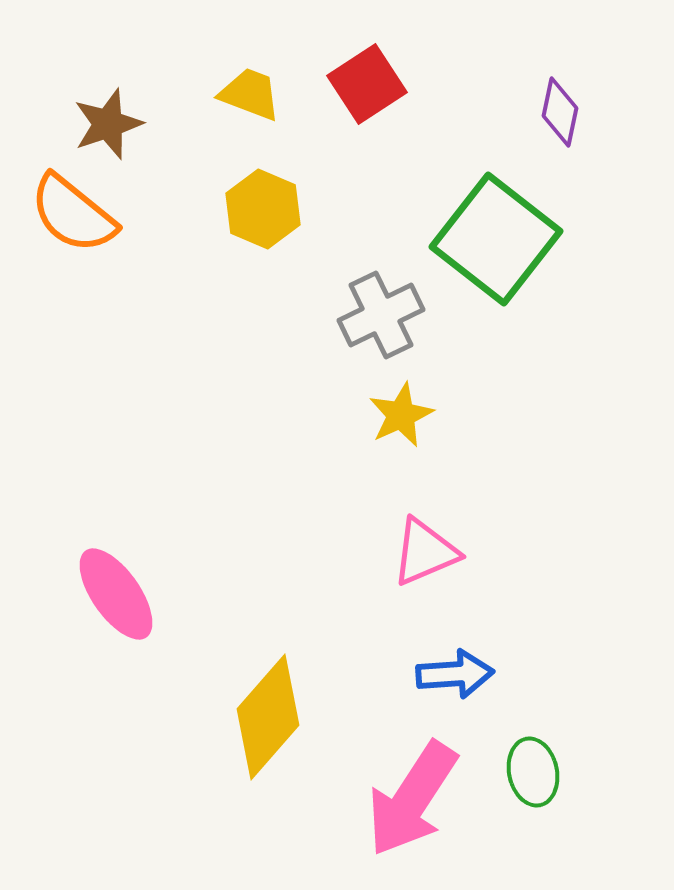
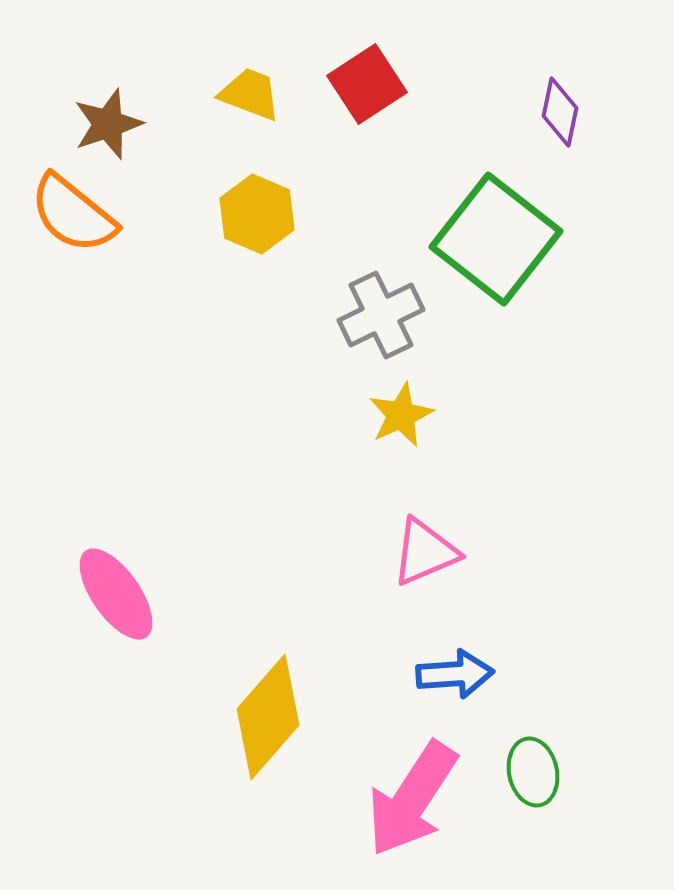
yellow hexagon: moved 6 px left, 5 px down
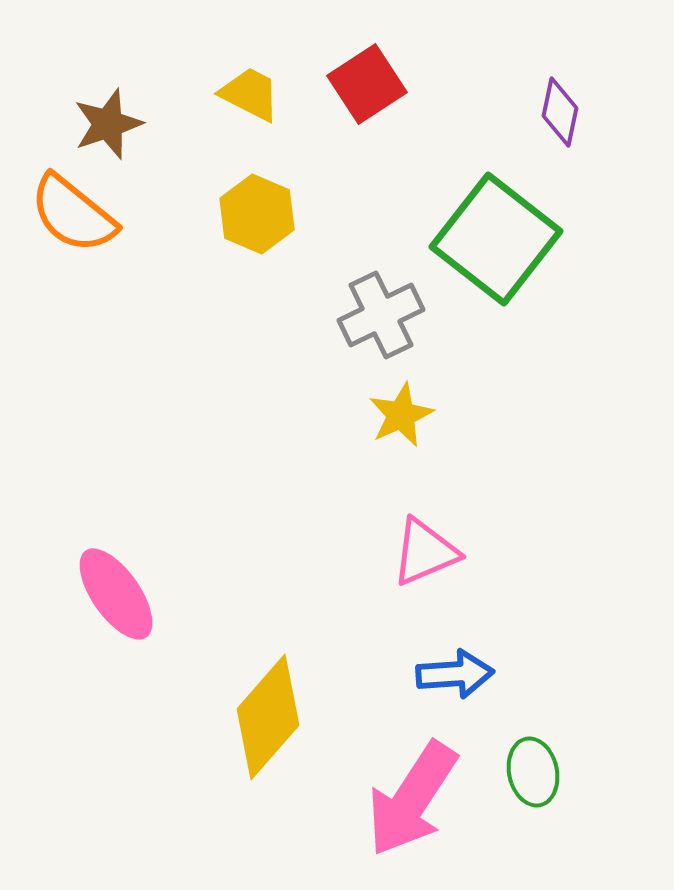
yellow trapezoid: rotated 6 degrees clockwise
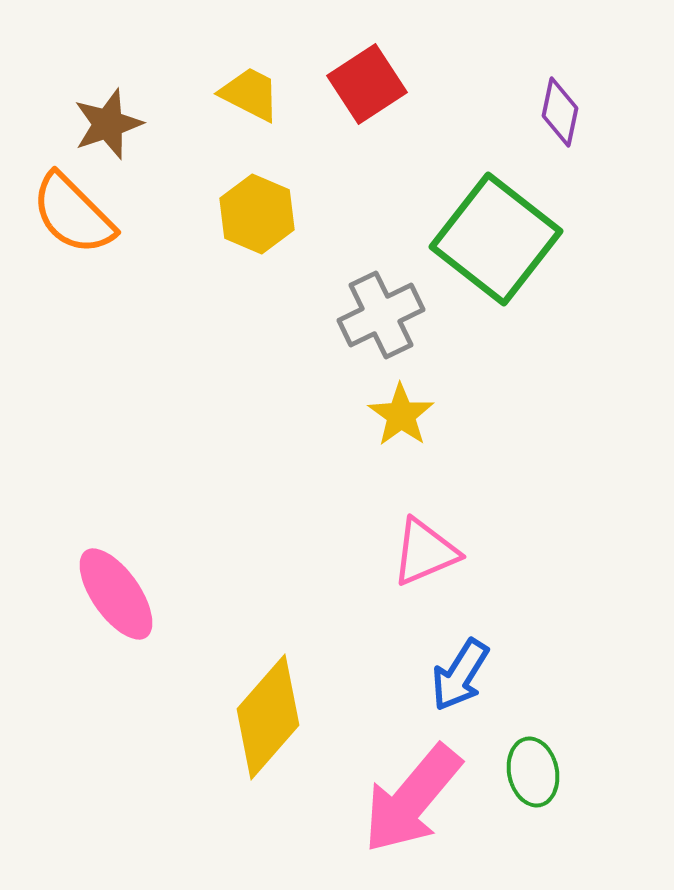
orange semicircle: rotated 6 degrees clockwise
yellow star: rotated 12 degrees counterclockwise
blue arrow: moved 5 px right, 1 px down; rotated 126 degrees clockwise
pink arrow: rotated 7 degrees clockwise
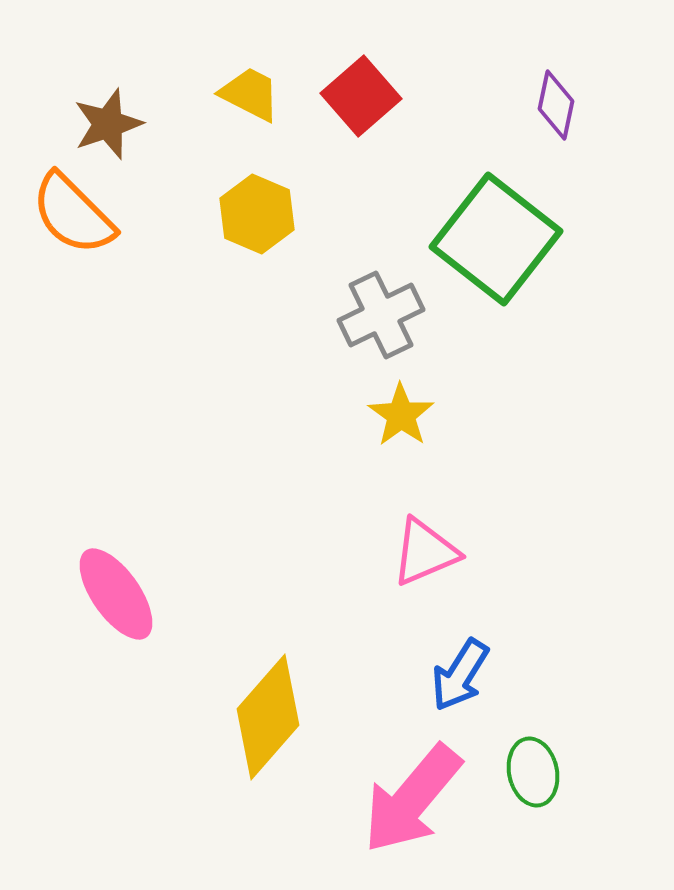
red square: moved 6 px left, 12 px down; rotated 8 degrees counterclockwise
purple diamond: moved 4 px left, 7 px up
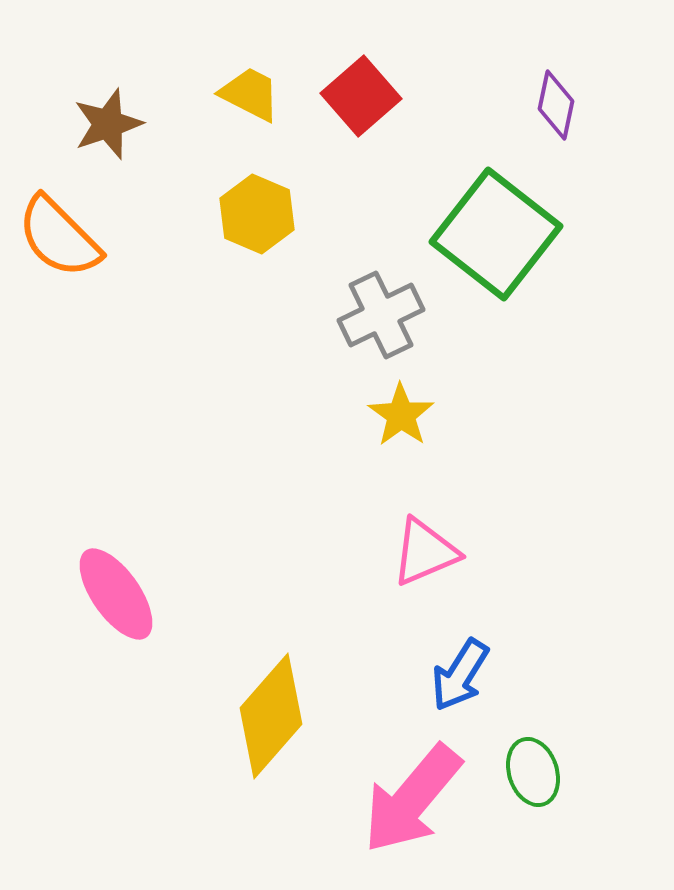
orange semicircle: moved 14 px left, 23 px down
green square: moved 5 px up
yellow diamond: moved 3 px right, 1 px up
green ellipse: rotated 6 degrees counterclockwise
